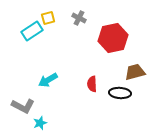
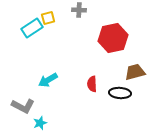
gray cross: moved 8 px up; rotated 24 degrees counterclockwise
cyan rectangle: moved 3 px up
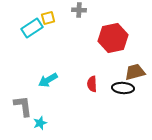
black ellipse: moved 3 px right, 5 px up
gray L-shape: rotated 125 degrees counterclockwise
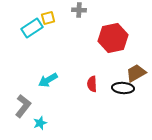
brown trapezoid: moved 1 px right, 1 px down; rotated 15 degrees counterclockwise
gray L-shape: rotated 45 degrees clockwise
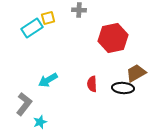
gray L-shape: moved 1 px right, 2 px up
cyan star: moved 1 px up
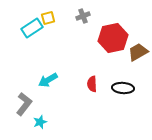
gray cross: moved 4 px right, 6 px down; rotated 24 degrees counterclockwise
brown trapezoid: moved 2 px right, 21 px up
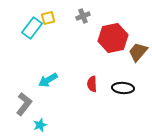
cyan rectangle: rotated 20 degrees counterclockwise
brown trapezoid: rotated 20 degrees counterclockwise
cyan star: moved 3 px down
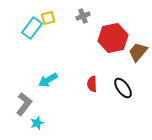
black ellipse: rotated 50 degrees clockwise
cyan star: moved 3 px left, 2 px up
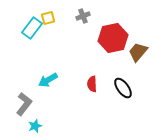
cyan star: moved 2 px left, 3 px down
